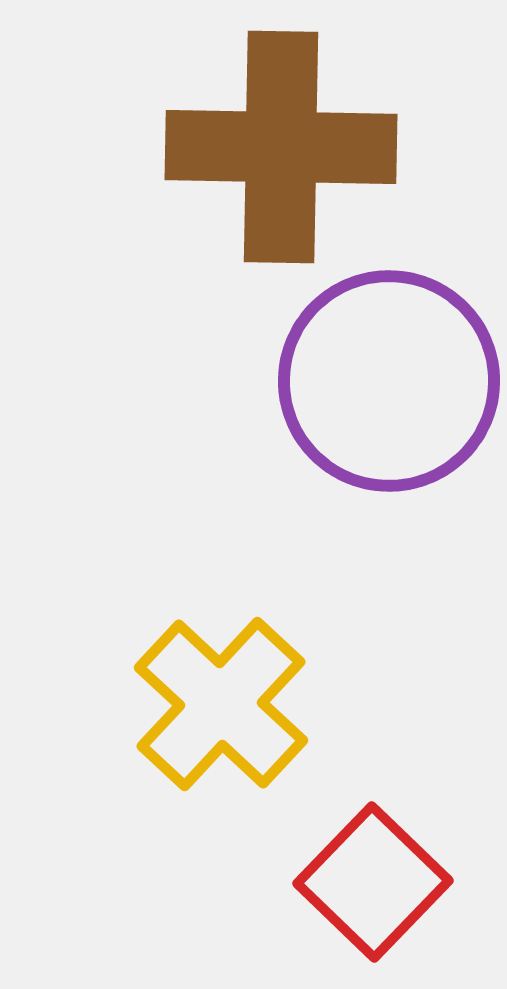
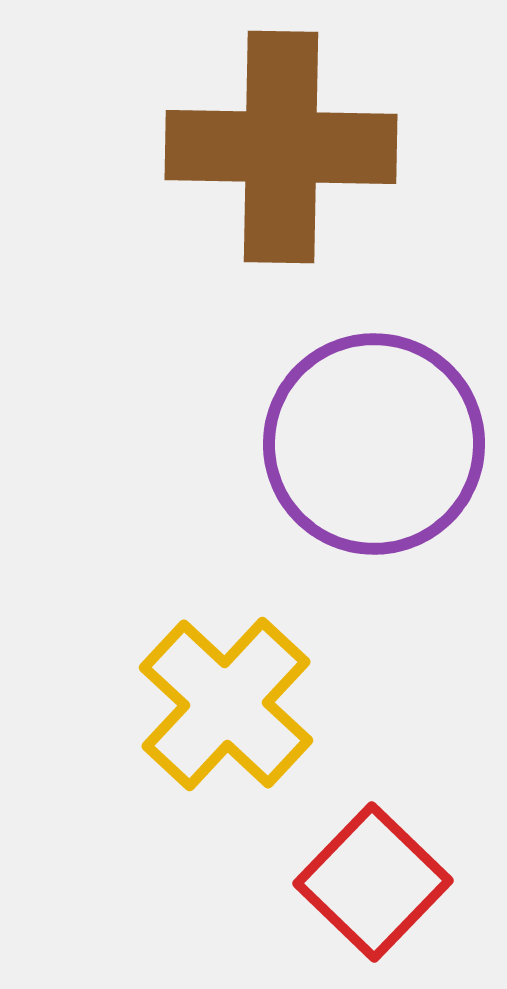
purple circle: moved 15 px left, 63 px down
yellow cross: moved 5 px right
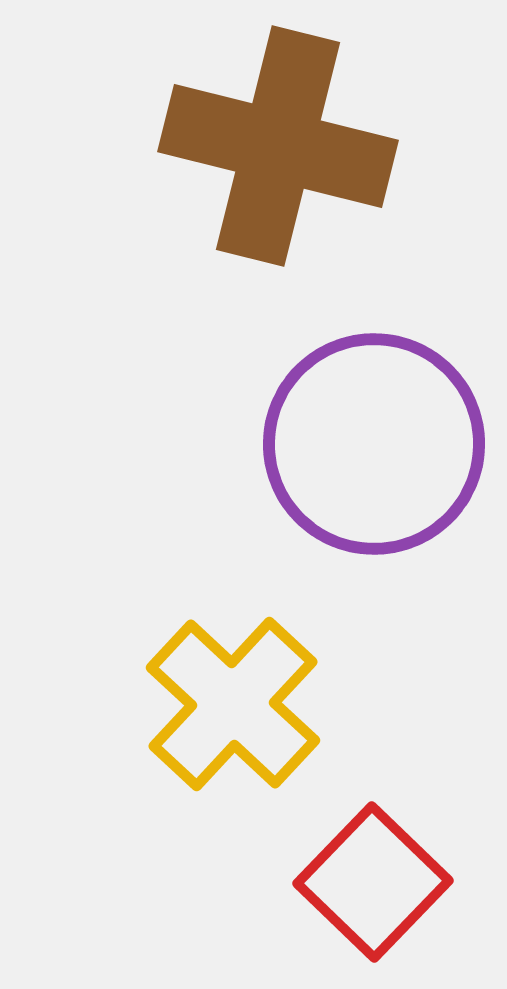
brown cross: moved 3 px left, 1 px up; rotated 13 degrees clockwise
yellow cross: moved 7 px right
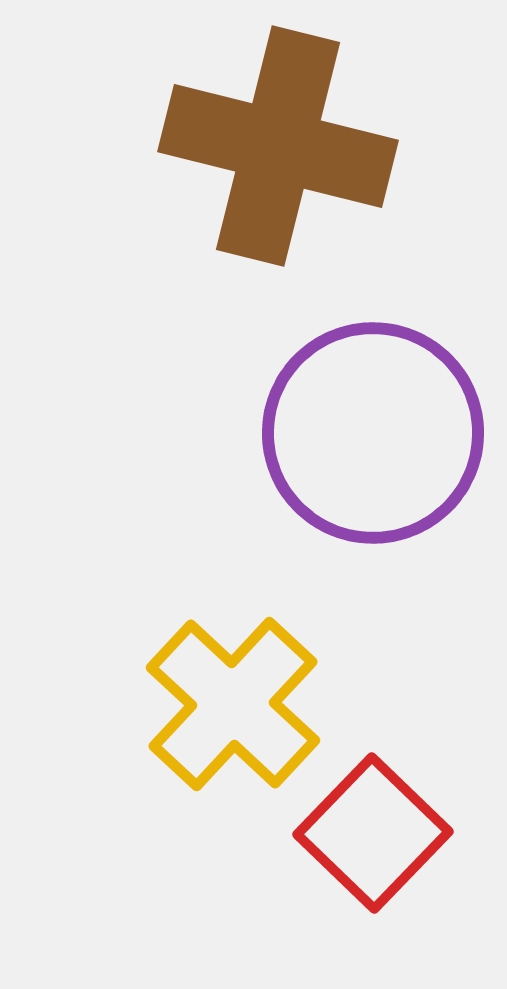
purple circle: moved 1 px left, 11 px up
red square: moved 49 px up
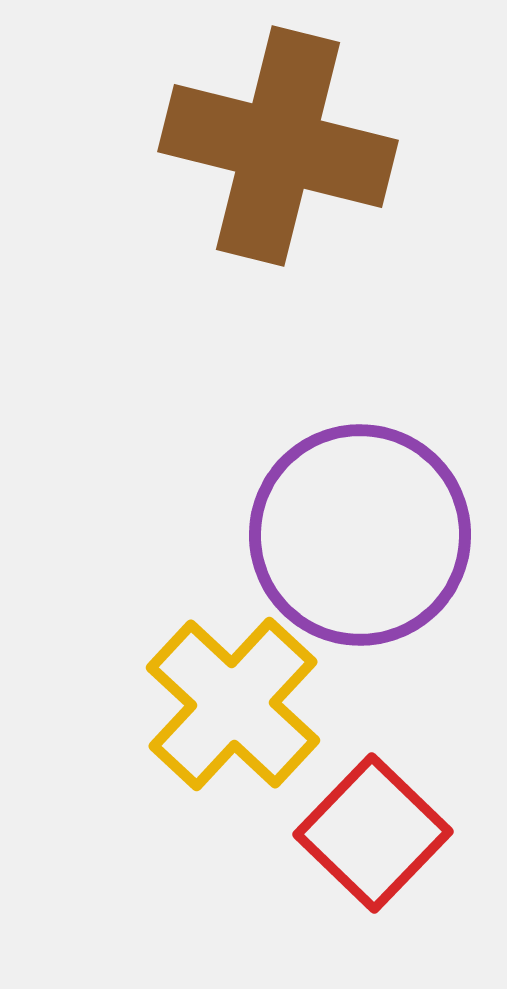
purple circle: moved 13 px left, 102 px down
